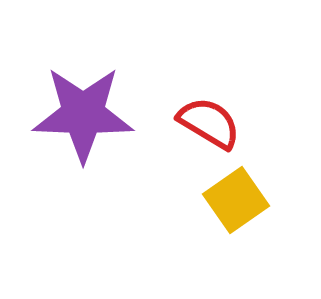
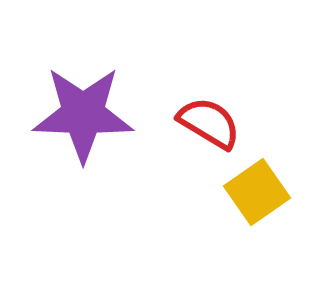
yellow square: moved 21 px right, 8 px up
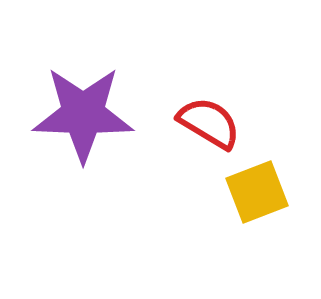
yellow square: rotated 14 degrees clockwise
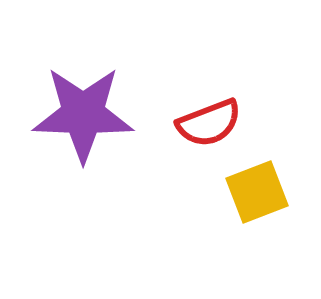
red semicircle: rotated 128 degrees clockwise
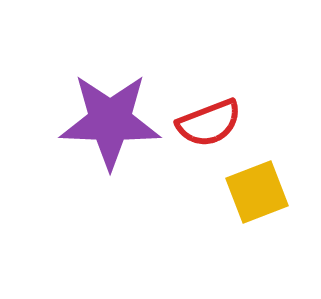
purple star: moved 27 px right, 7 px down
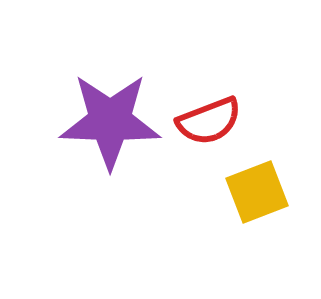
red semicircle: moved 2 px up
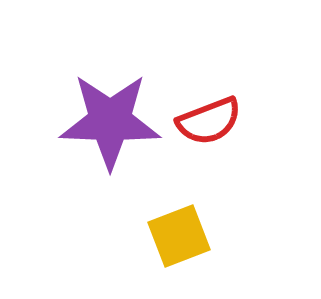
yellow square: moved 78 px left, 44 px down
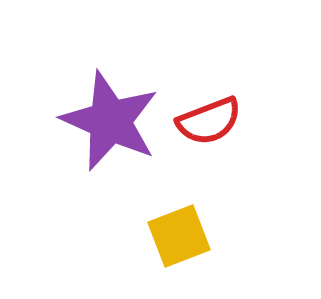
purple star: rotated 22 degrees clockwise
